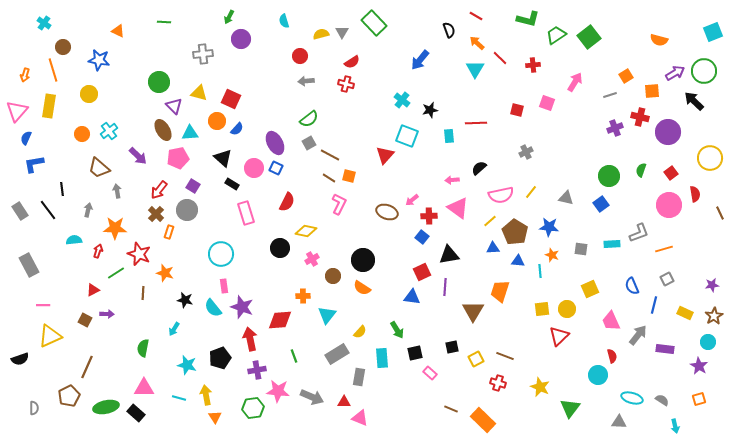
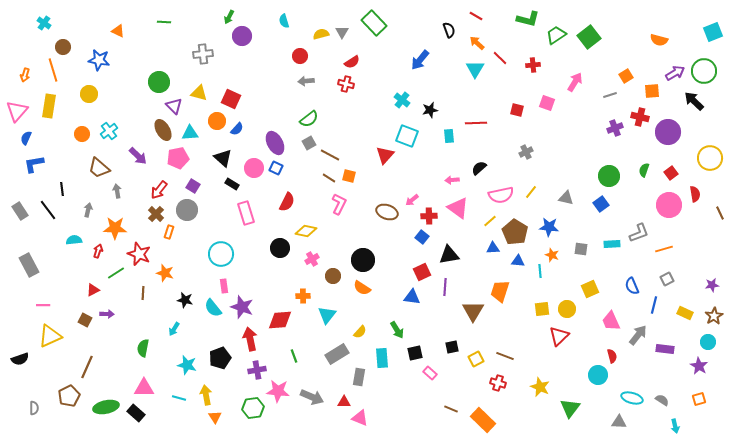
purple circle at (241, 39): moved 1 px right, 3 px up
green semicircle at (641, 170): moved 3 px right
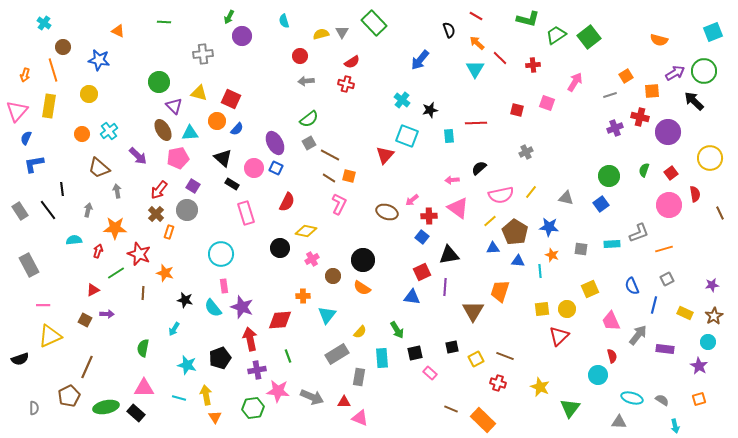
green line at (294, 356): moved 6 px left
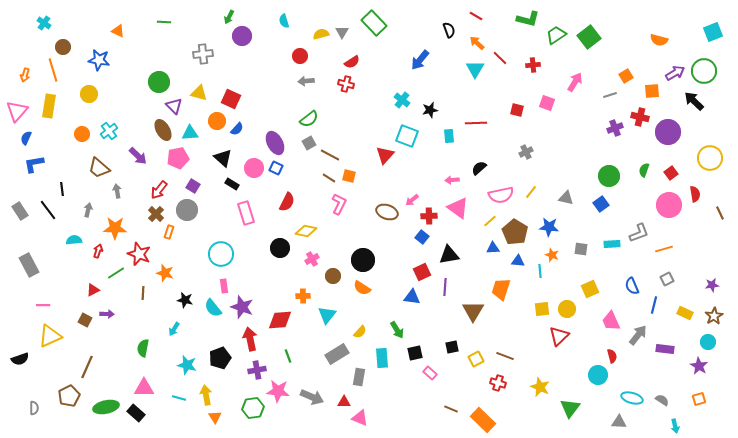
orange trapezoid at (500, 291): moved 1 px right, 2 px up
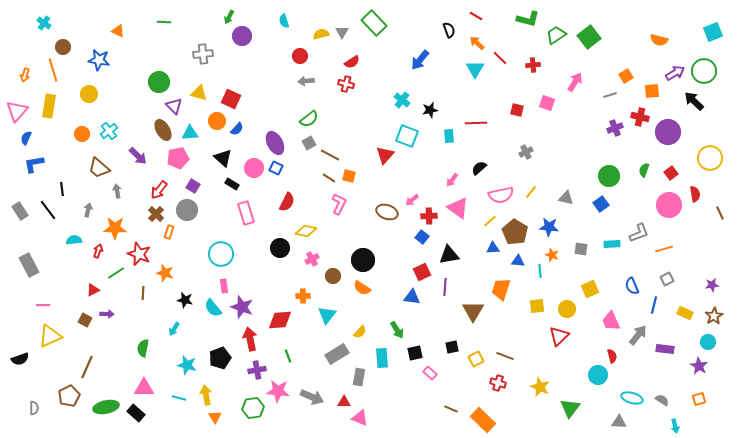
pink arrow at (452, 180): rotated 48 degrees counterclockwise
yellow square at (542, 309): moved 5 px left, 3 px up
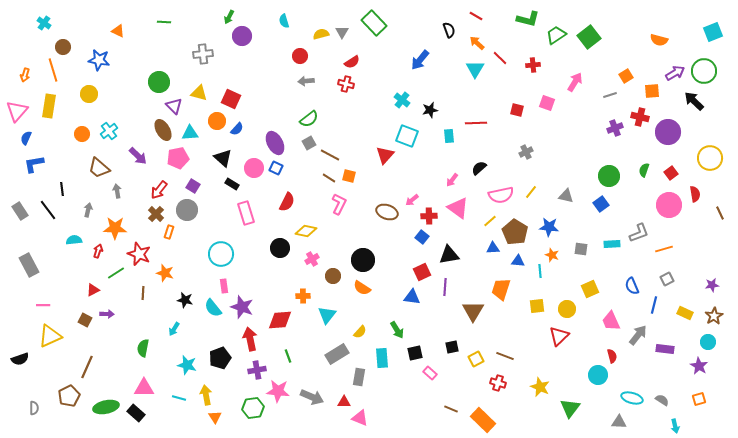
gray triangle at (566, 198): moved 2 px up
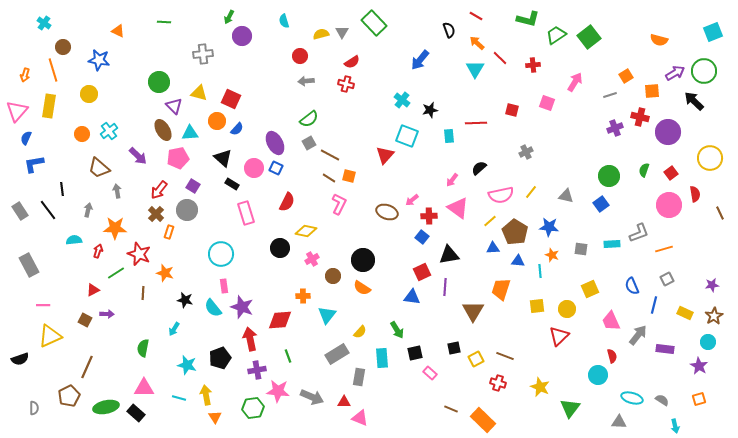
red square at (517, 110): moved 5 px left
black square at (452, 347): moved 2 px right, 1 px down
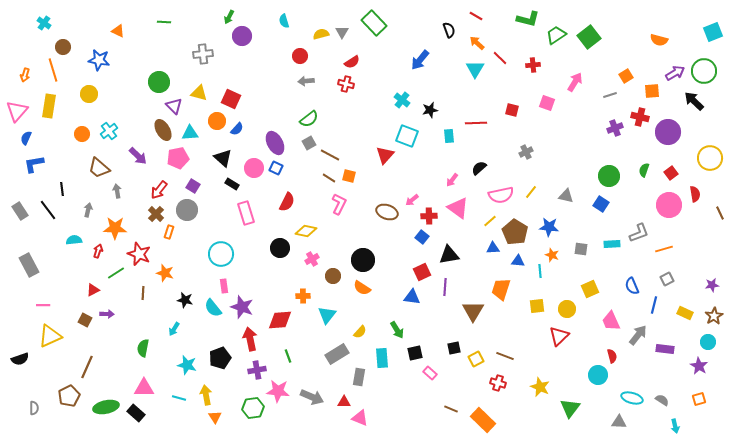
blue square at (601, 204): rotated 21 degrees counterclockwise
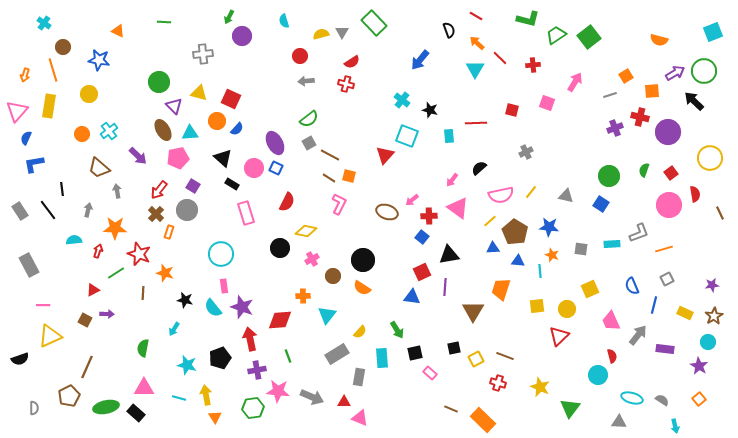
black star at (430, 110): rotated 28 degrees clockwise
orange square at (699, 399): rotated 24 degrees counterclockwise
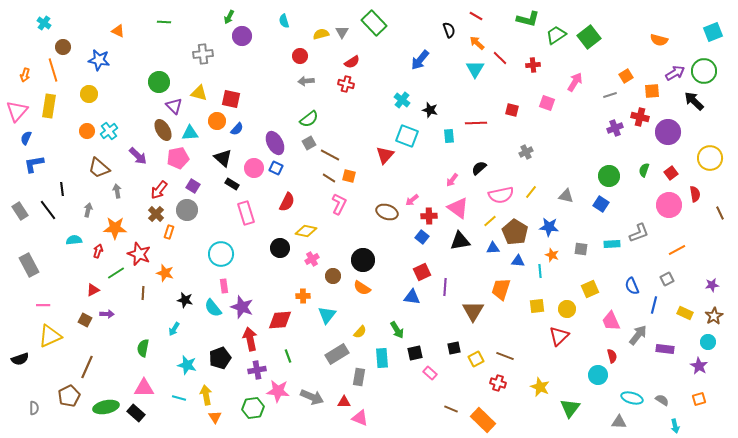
red square at (231, 99): rotated 12 degrees counterclockwise
orange circle at (82, 134): moved 5 px right, 3 px up
orange line at (664, 249): moved 13 px right, 1 px down; rotated 12 degrees counterclockwise
black triangle at (449, 255): moved 11 px right, 14 px up
orange square at (699, 399): rotated 24 degrees clockwise
